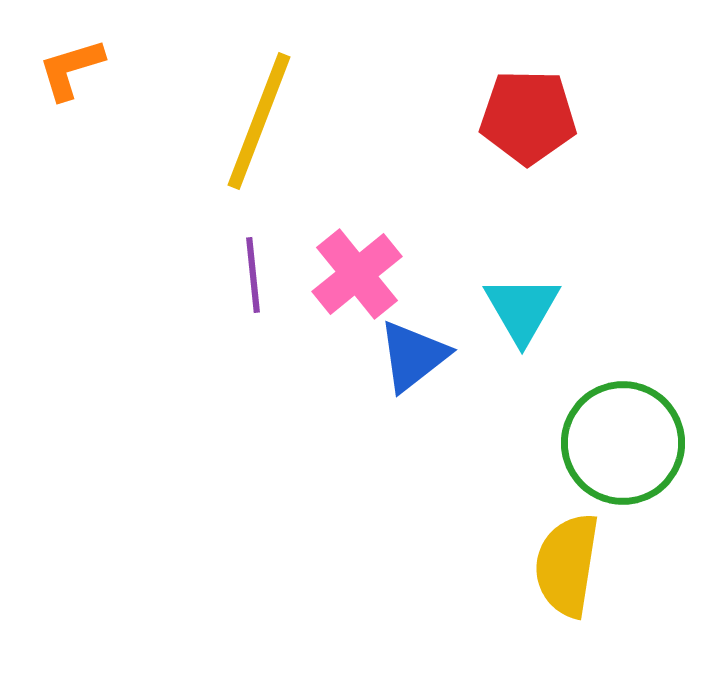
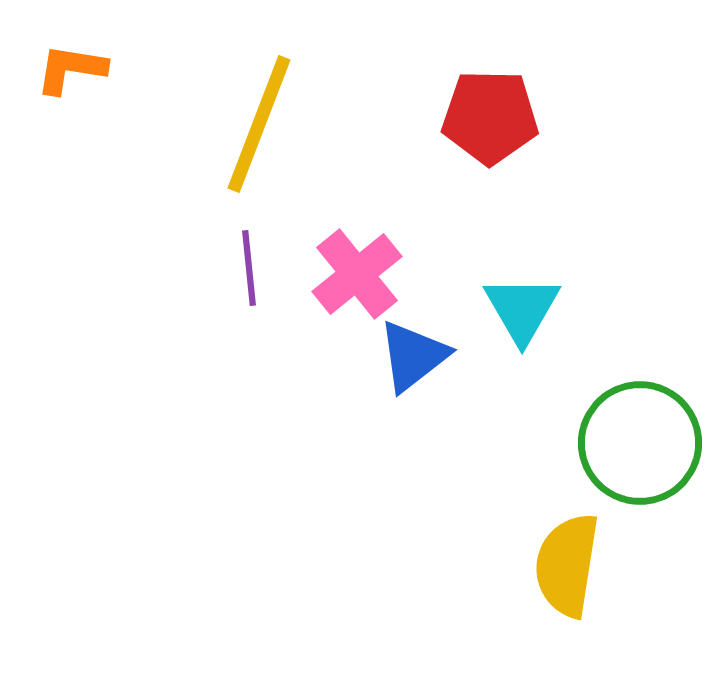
orange L-shape: rotated 26 degrees clockwise
red pentagon: moved 38 px left
yellow line: moved 3 px down
purple line: moved 4 px left, 7 px up
green circle: moved 17 px right
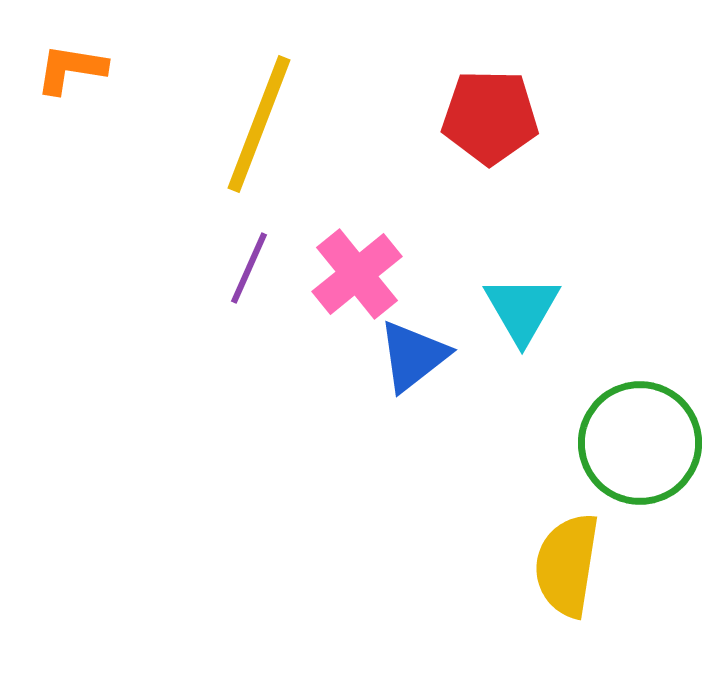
purple line: rotated 30 degrees clockwise
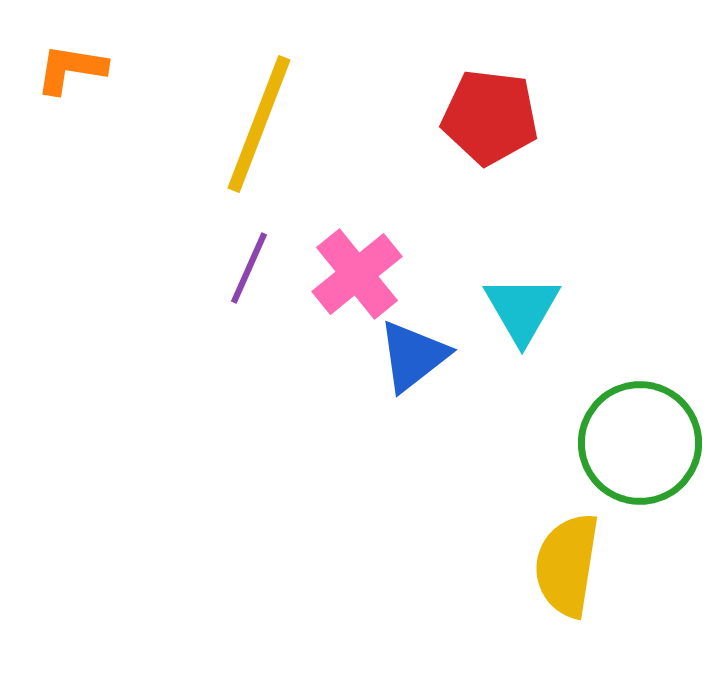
red pentagon: rotated 6 degrees clockwise
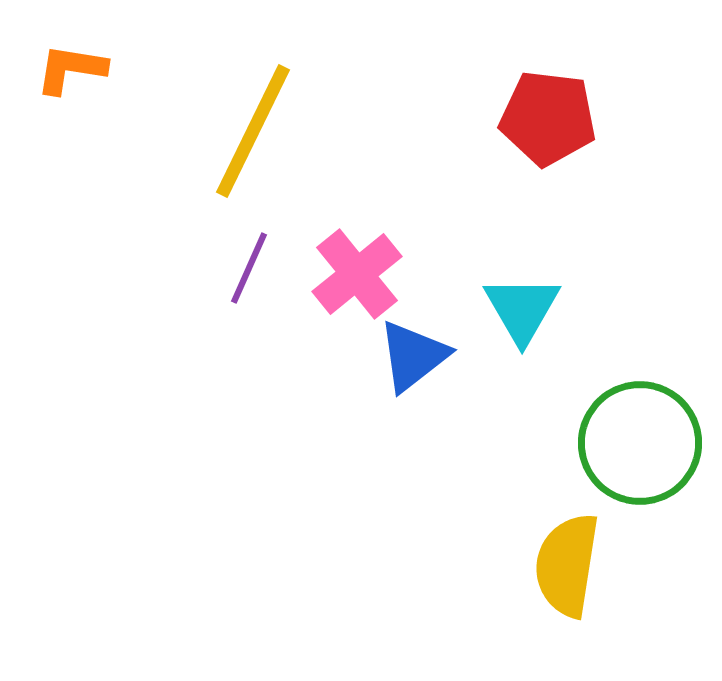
red pentagon: moved 58 px right, 1 px down
yellow line: moved 6 px left, 7 px down; rotated 5 degrees clockwise
